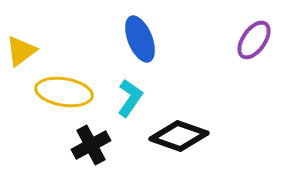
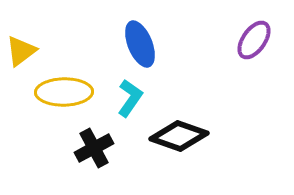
blue ellipse: moved 5 px down
yellow ellipse: rotated 10 degrees counterclockwise
black cross: moved 3 px right, 3 px down
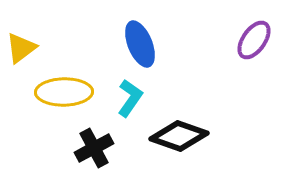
yellow triangle: moved 3 px up
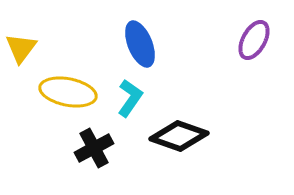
purple ellipse: rotated 6 degrees counterclockwise
yellow triangle: rotated 16 degrees counterclockwise
yellow ellipse: moved 4 px right; rotated 12 degrees clockwise
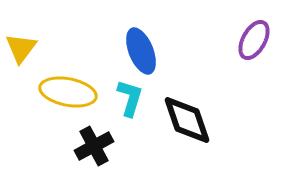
blue ellipse: moved 1 px right, 7 px down
cyan L-shape: rotated 18 degrees counterclockwise
black diamond: moved 8 px right, 16 px up; rotated 52 degrees clockwise
black cross: moved 2 px up
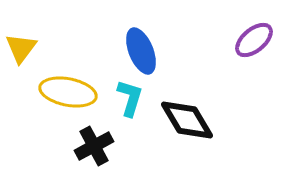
purple ellipse: rotated 21 degrees clockwise
black diamond: rotated 12 degrees counterclockwise
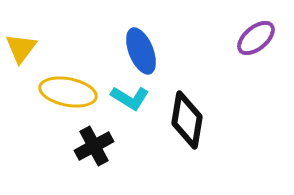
purple ellipse: moved 2 px right, 2 px up
cyan L-shape: rotated 105 degrees clockwise
black diamond: rotated 40 degrees clockwise
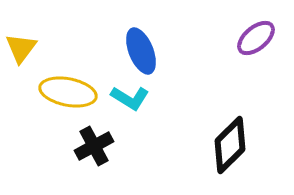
black diamond: moved 43 px right, 25 px down; rotated 36 degrees clockwise
